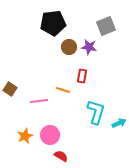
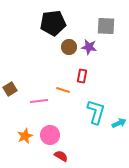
gray square: rotated 24 degrees clockwise
brown square: rotated 24 degrees clockwise
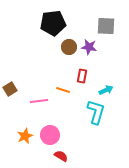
cyan arrow: moved 13 px left, 33 px up
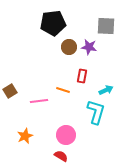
brown square: moved 2 px down
pink circle: moved 16 px right
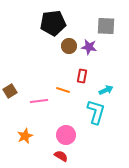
brown circle: moved 1 px up
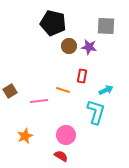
black pentagon: rotated 20 degrees clockwise
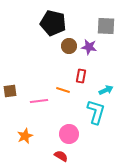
red rectangle: moved 1 px left
brown square: rotated 24 degrees clockwise
pink circle: moved 3 px right, 1 px up
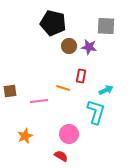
orange line: moved 2 px up
